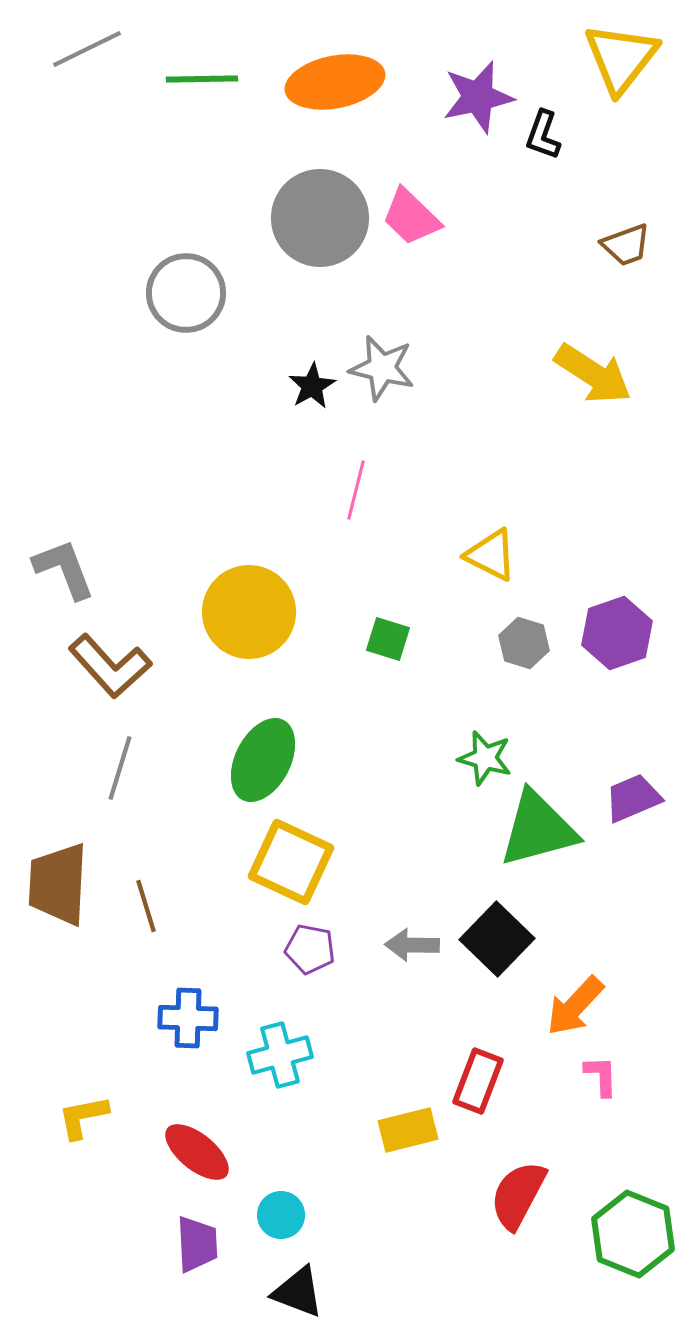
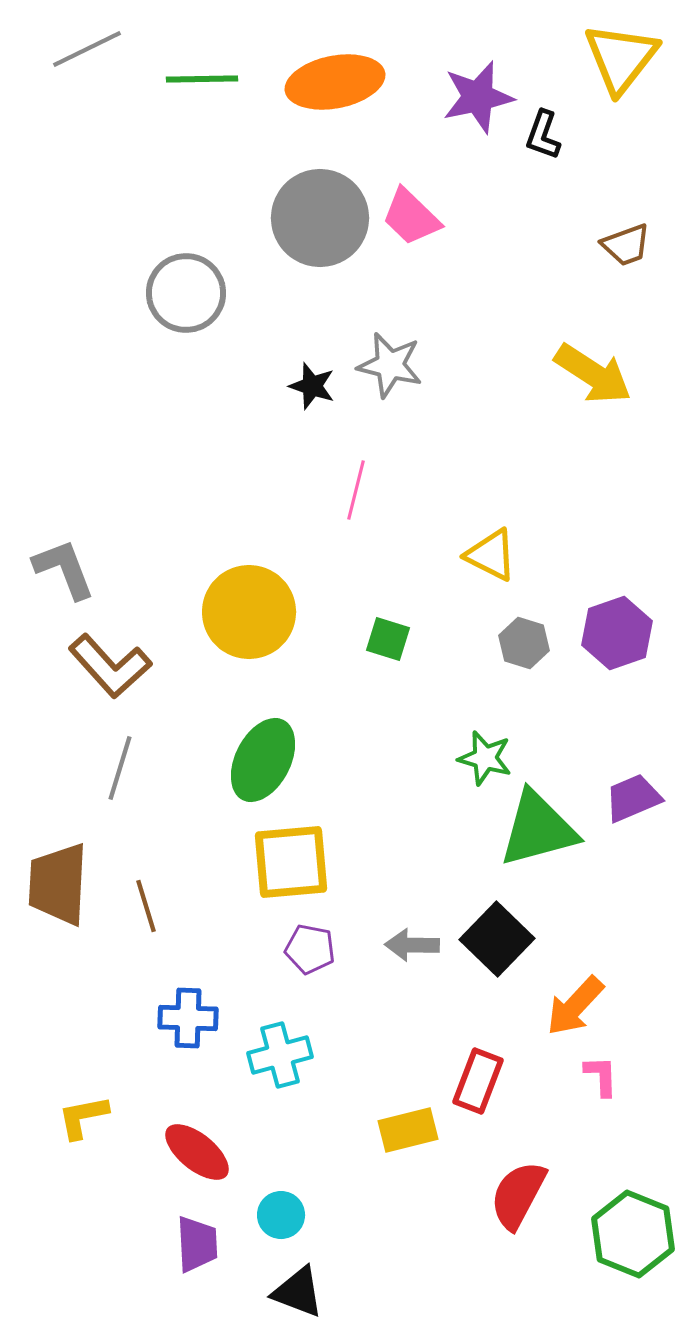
gray star at (382, 368): moved 8 px right, 3 px up
black star at (312, 386): rotated 24 degrees counterclockwise
yellow square at (291, 862): rotated 30 degrees counterclockwise
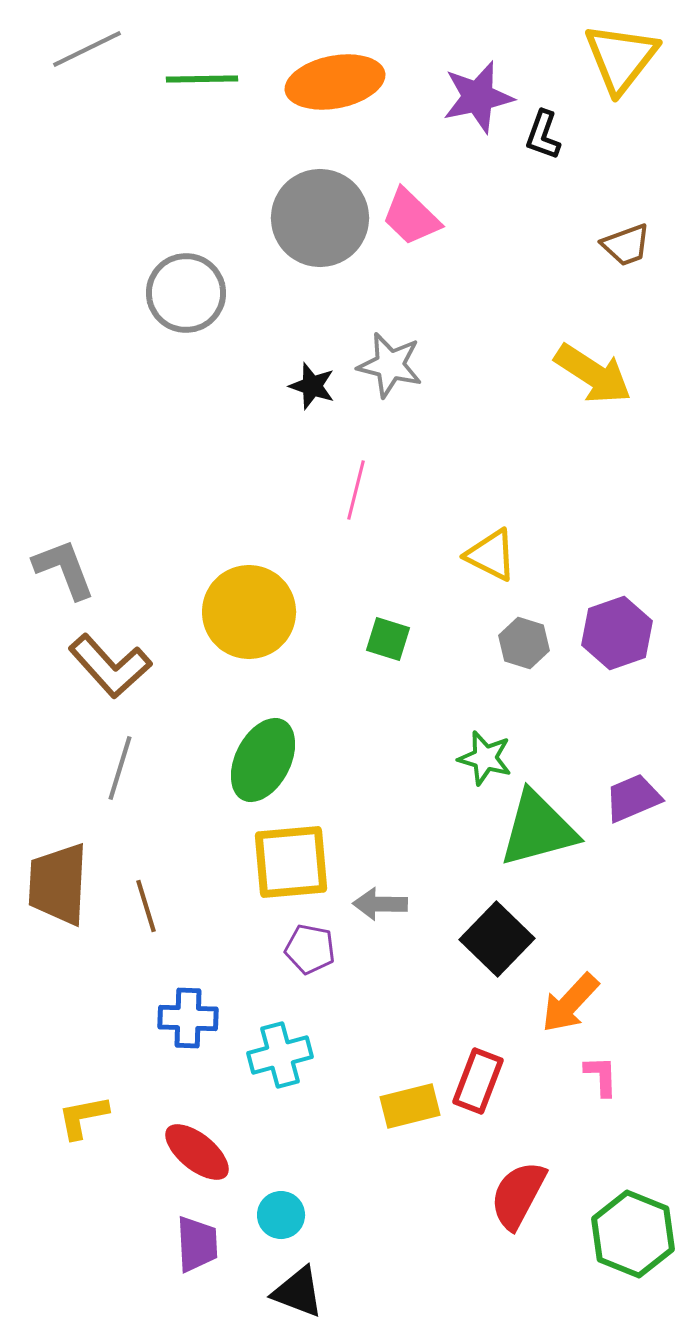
gray arrow at (412, 945): moved 32 px left, 41 px up
orange arrow at (575, 1006): moved 5 px left, 3 px up
yellow rectangle at (408, 1130): moved 2 px right, 24 px up
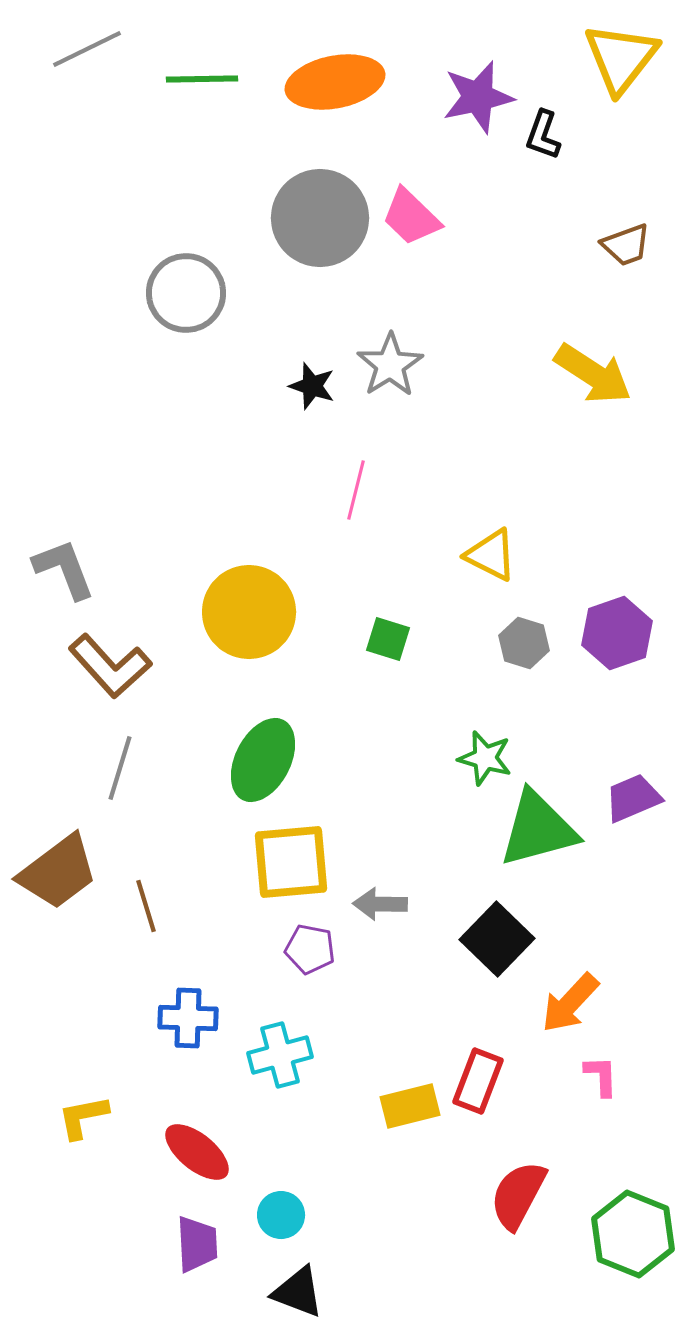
gray star at (390, 365): rotated 26 degrees clockwise
brown trapezoid at (58, 884): moved 12 px up; rotated 130 degrees counterclockwise
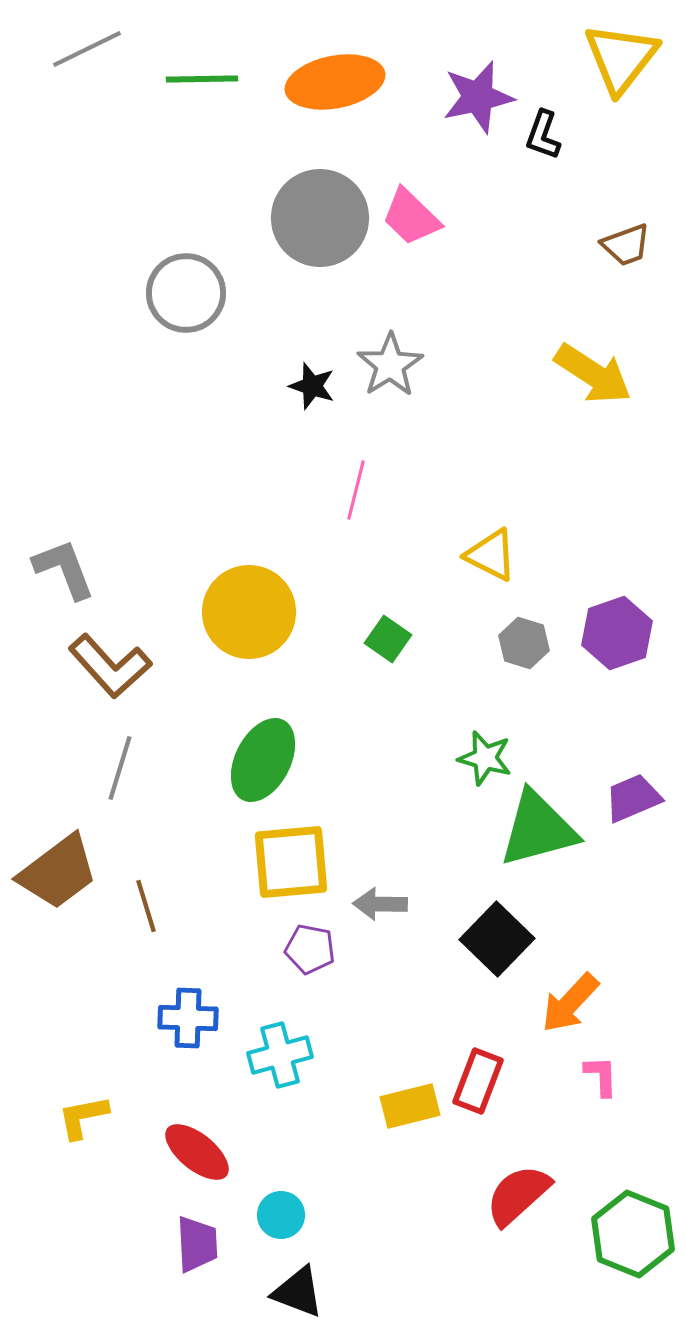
green square at (388, 639): rotated 18 degrees clockwise
red semicircle at (518, 1195): rotated 20 degrees clockwise
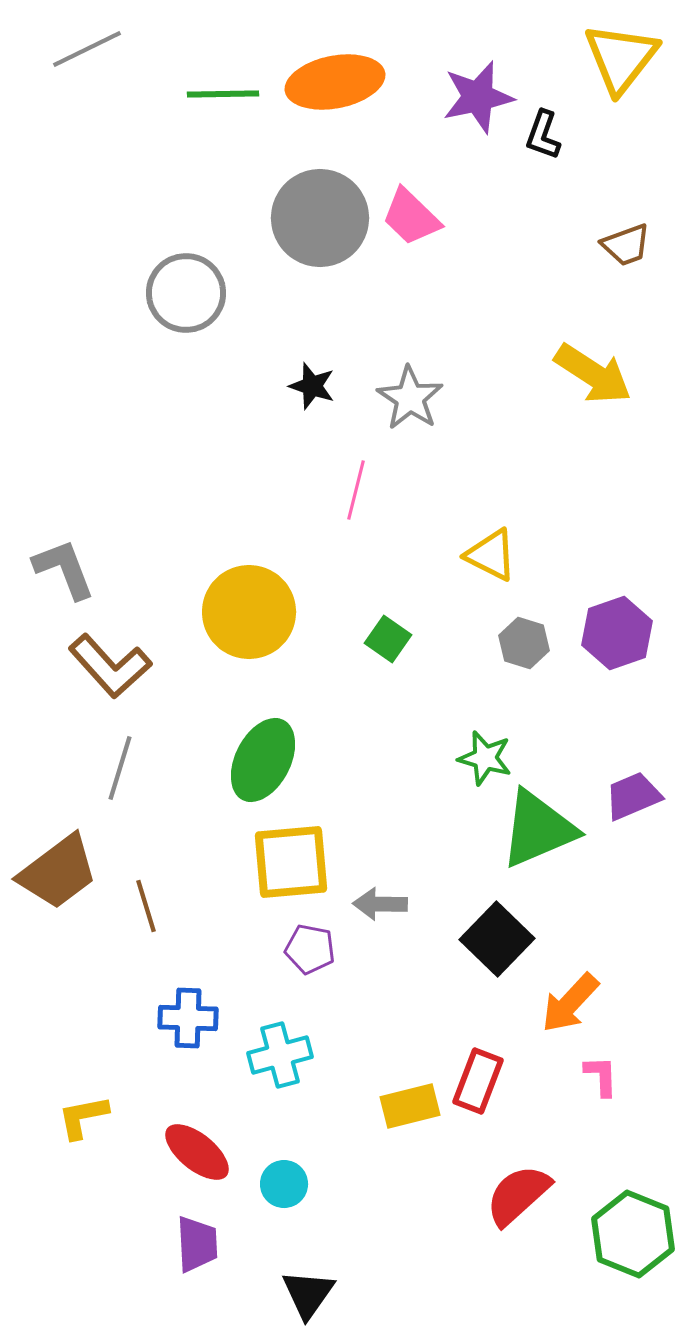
green line at (202, 79): moved 21 px right, 15 px down
gray star at (390, 365): moved 20 px right, 33 px down; rotated 6 degrees counterclockwise
purple trapezoid at (633, 798): moved 2 px up
green triangle at (538, 829): rotated 8 degrees counterclockwise
cyan circle at (281, 1215): moved 3 px right, 31 px up
black triangle at (298, 1292): moved 10 px right, 2 px down; rotated 44 degrees clockwise
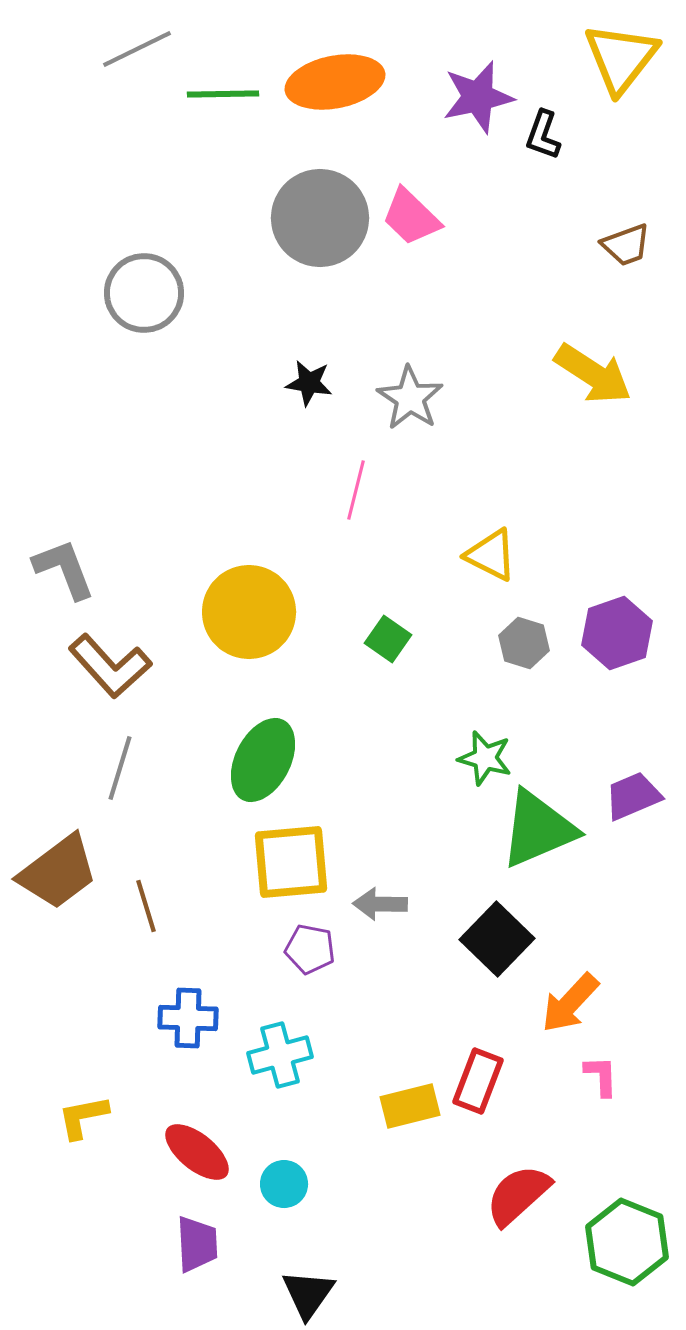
gray line at (87, 49): moved 50 px right
gray circle at (186, 293): moved 42 px left
black star at (312, 386): moved 3 px left, 3 px up; rotated 9 degrees counterclockwise
green hexagon at (633, 1234): moved 6 px left, 8 px down
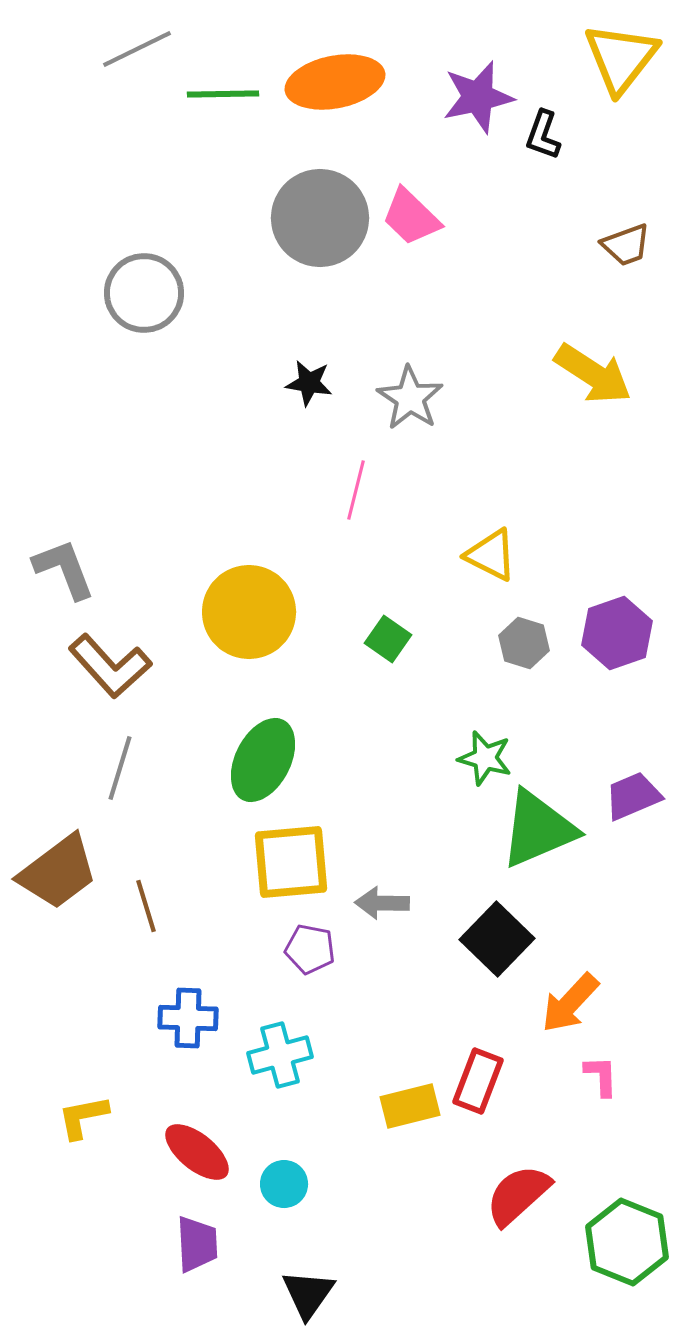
gray arrow at (380, 904): moved 2 px right, 1 px up
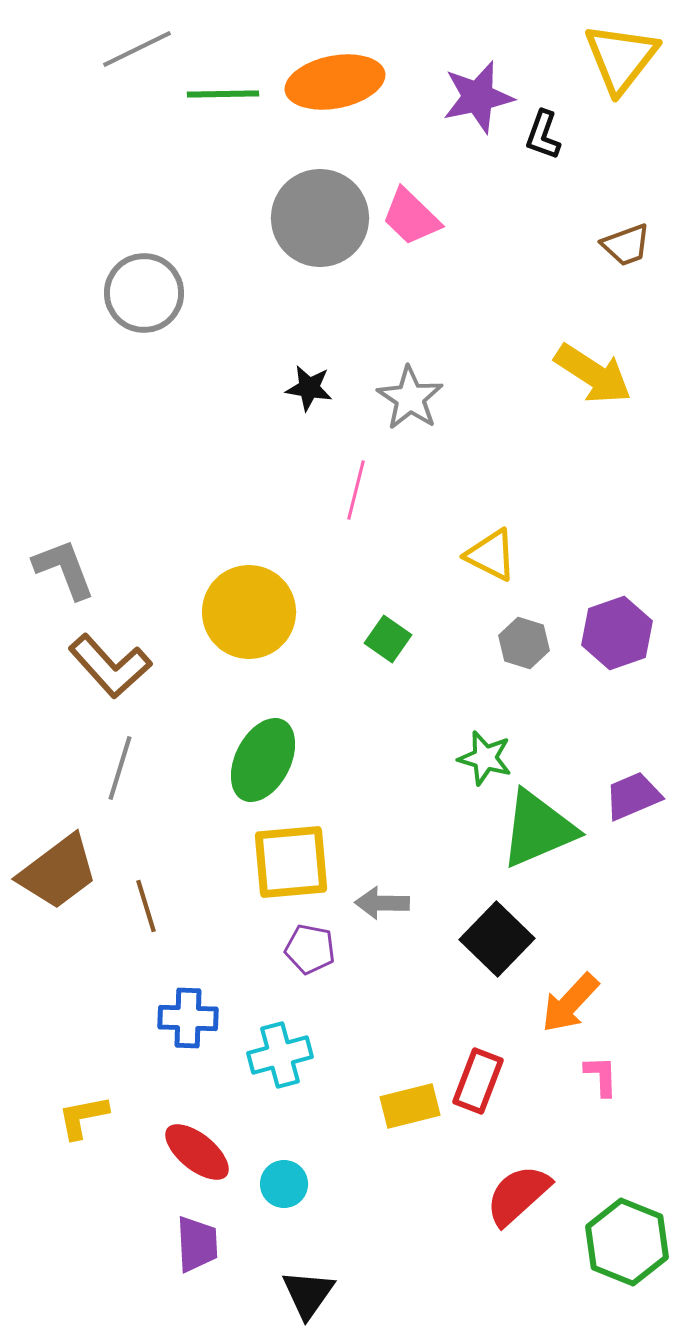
black star at (309, 383): moved 5 px down
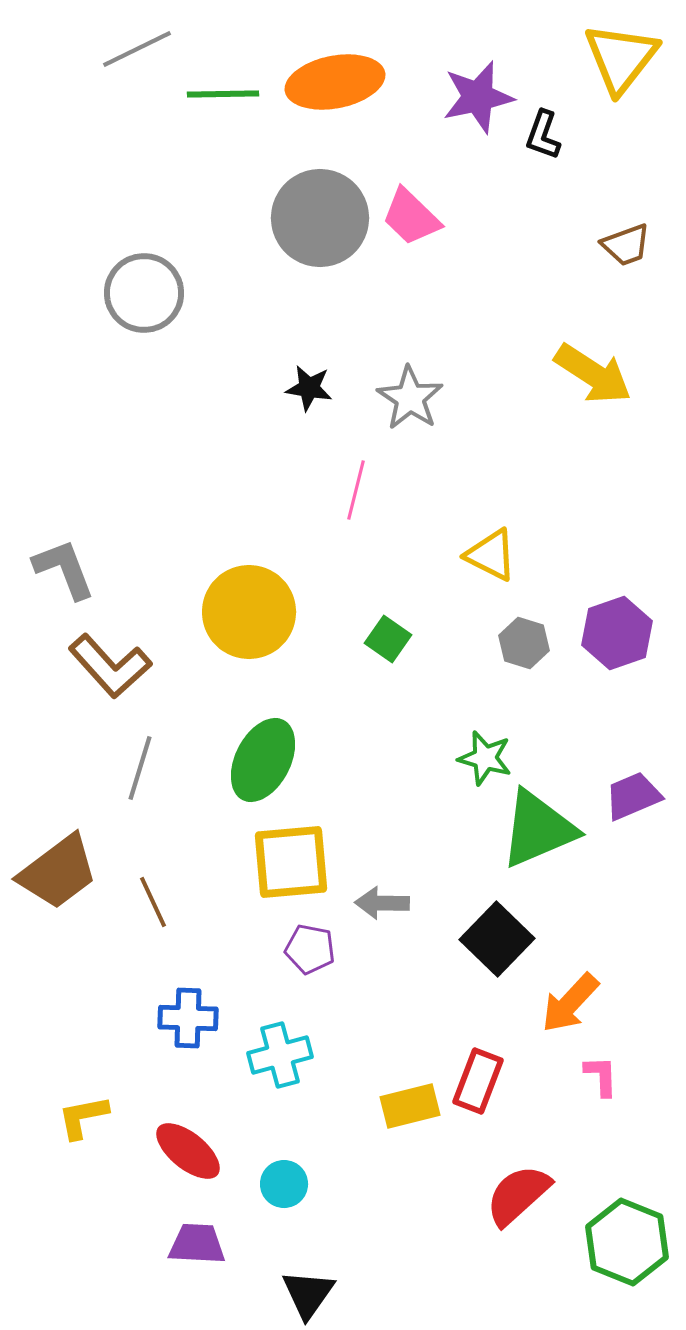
gray line at (120, 768): moved 20 px right
brown line at (146, 906): moved 7 px right, 4 px up; rotated 8 degrees counterclockwise
red ellipse at (197, 1152): moved 9 px left, 1 px up
purple trapezoid at (197, 1244): rotated 84 degrees counterclockwise
